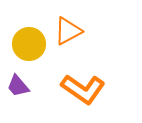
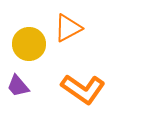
orange triangle: moved 3 px up
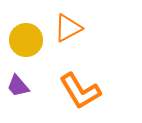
yellow circle: moved 3 px left, 4 px up
orange L-shape: moved 3 px left, 2 px down; rotated 24 degrees clockwise
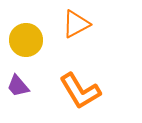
orange triangle: moved 8 px right, 4 px up
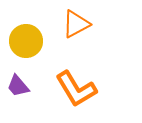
yellow circle: moved 1 px down
orange L-shape: moved 4 px left, 2 px up
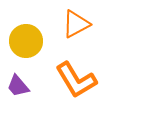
orange L-shape: moved 9 px up
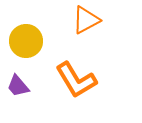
orange triangle: moved 10 px right, 4 px up
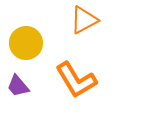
orange triangle: moved 2 px left
yellow circle: moved 2 px down
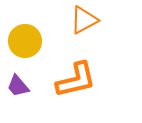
yellow circle: moved 1 px left, 2 px up
orange L-shape: rotated 72 degrees counterclockwise
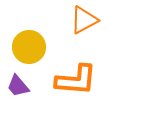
yellow circle: moved 4 px right, 6 px down
orange L-shape: rotated 18 degrees clockwise
